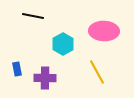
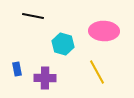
cyan hexagon: rotated 15 degrees counterclockwise
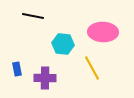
pink ellipse: moved 1 px left, 1 px down
cyan hexagon: rotated 10 degrees counterclockwise
yellow line: moved 5 px left, 4 px up
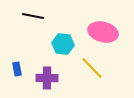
pink ellipse: rotated 12 degrees clockwise
yellow line: rotated 15 degrees counterclockwise
purple cross: moved 2 px right
